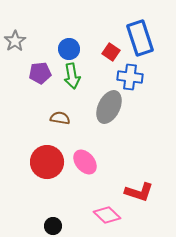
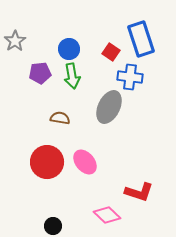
blue rectangle: moved 1 px right, 1 px down
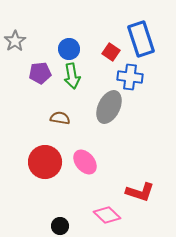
red circle: moved 2 px left
red L-shape: moved 1 px right
black circle: moved 7 px right
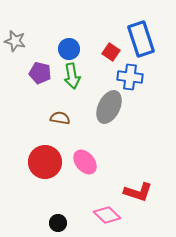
gray star: rotated 25 degrees counterclockwise
purple pentagon: rotated 20 degrees clockwise
red L-shape: moved 2 px left
black circle: moved 2 px left, 3 px up
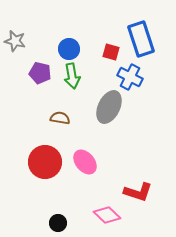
red square: rotated 18 degrees counterclockwise
blue cross: rotated 20 degrees clockwise
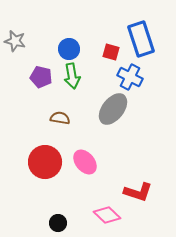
purple pentagon: moved 1 px right, 4 px down
gray ellipse: moved 4 px right, 2 px down; rotated 12 degrees clockwise
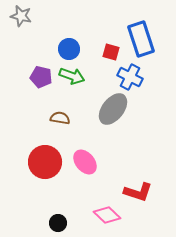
gray star: moved 6 px right, 25 px up
green arrow: rotated 60 degrees counterclockwise
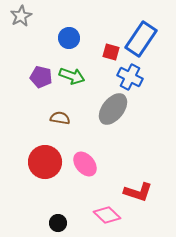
gray star: rotated 30 degrees clockwise
blue rectangle: rotated 52 degrees clockwise
blue circle: moved 11 px up
pink ellipse: moved 2 px down
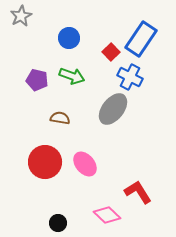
red square: rotated 30 degrees clockwise
purple pentagon: moved 4 px left, 3 px down
red L-shape: rotated 140 degrees counterclockwise
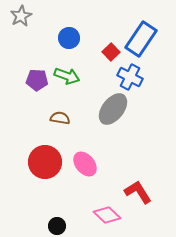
green arrow: moved 5 px left
purple pentagon: rotated 10 degrees counterclockwise
black circle: moved 1 px left, 3 px down
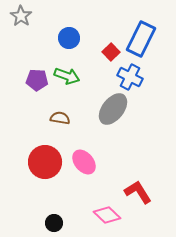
gray star: rotated 10 degrees counterclockwise
blue rectangle: rotated 8 degrees counterclockwise
pink ellipse: moved 1 px left, 2 px up
black circle: moved 3 px left, 3 px up
